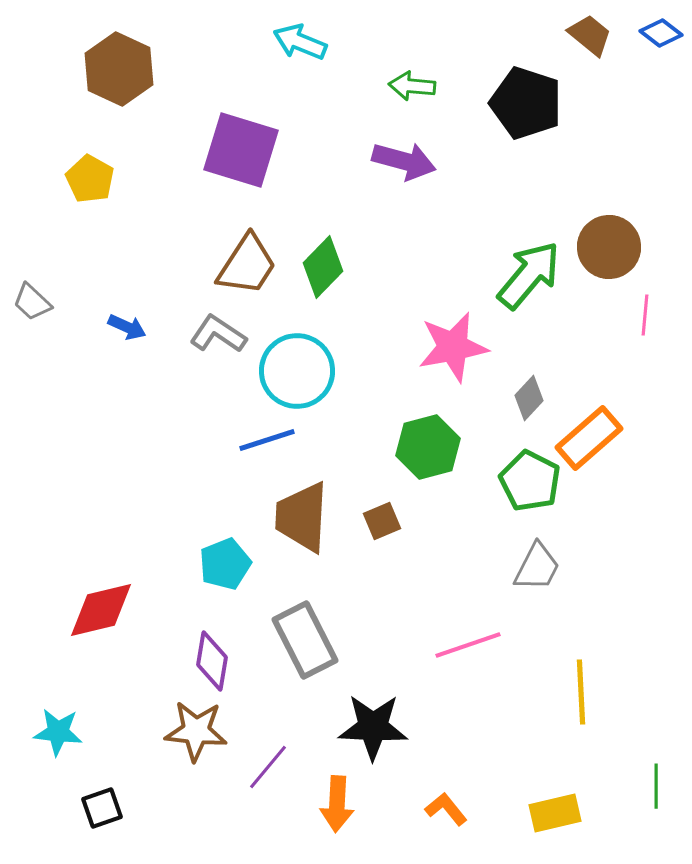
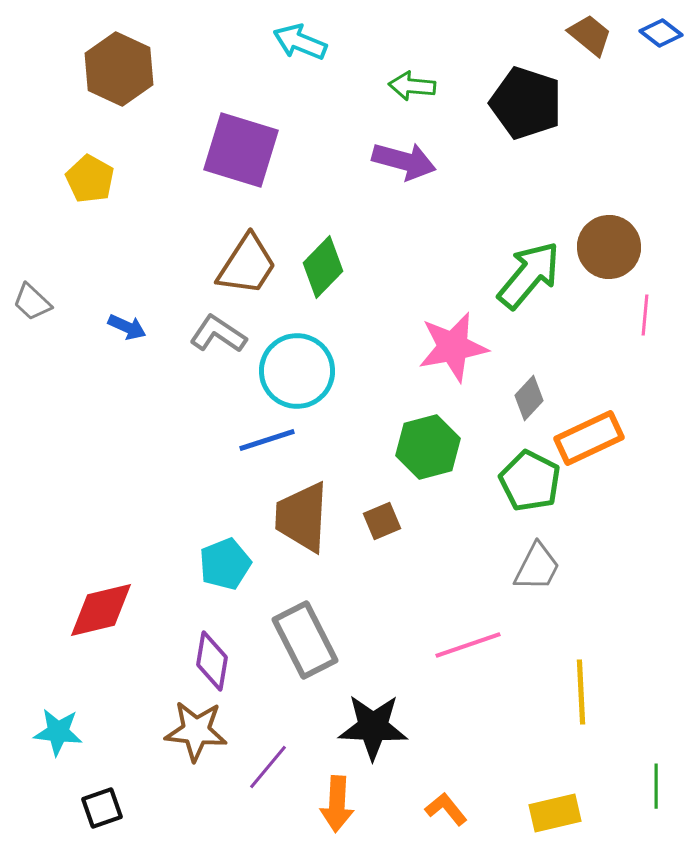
orange rectangle at (589, 438): rotated 16 degrees clockwise
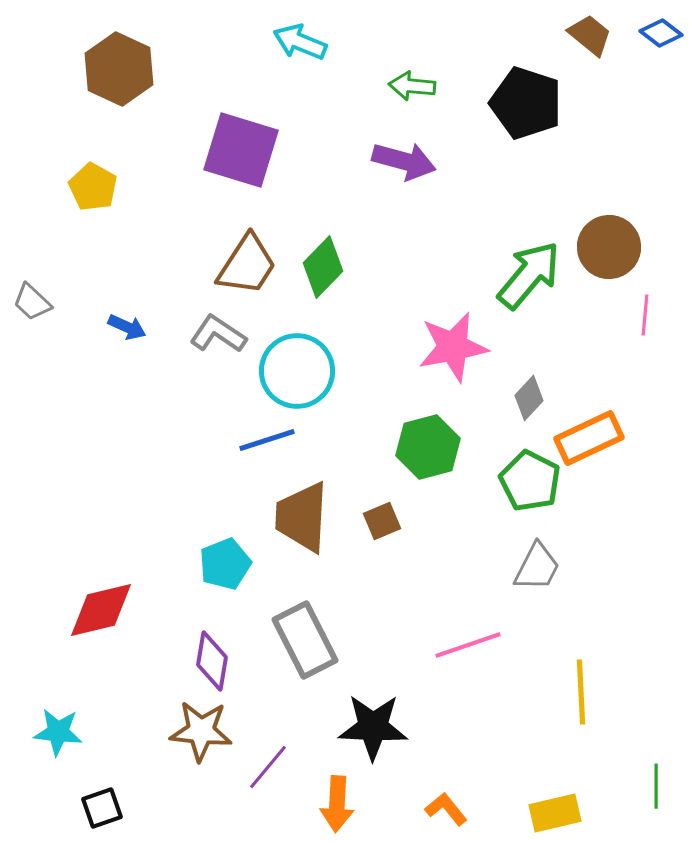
yellow pentagon at (90, 179): moved 3 px right, 8 px down
brown star at (196, 731): moved 5 px right
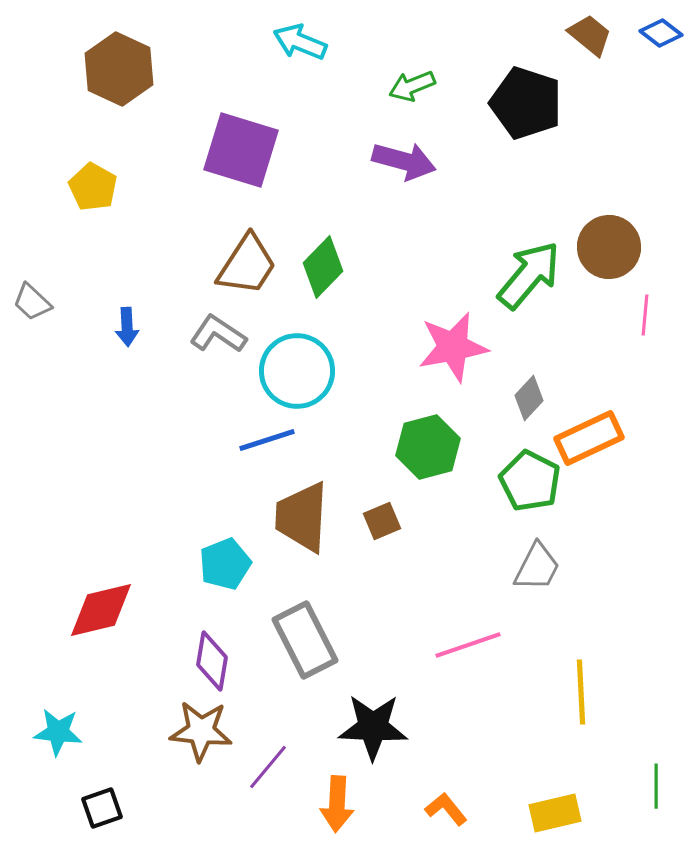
green arrow at (412, 86): rotated 27 degrees counterclockwise
blue arrow at (127, 327): rotated 63 degrees clockwise
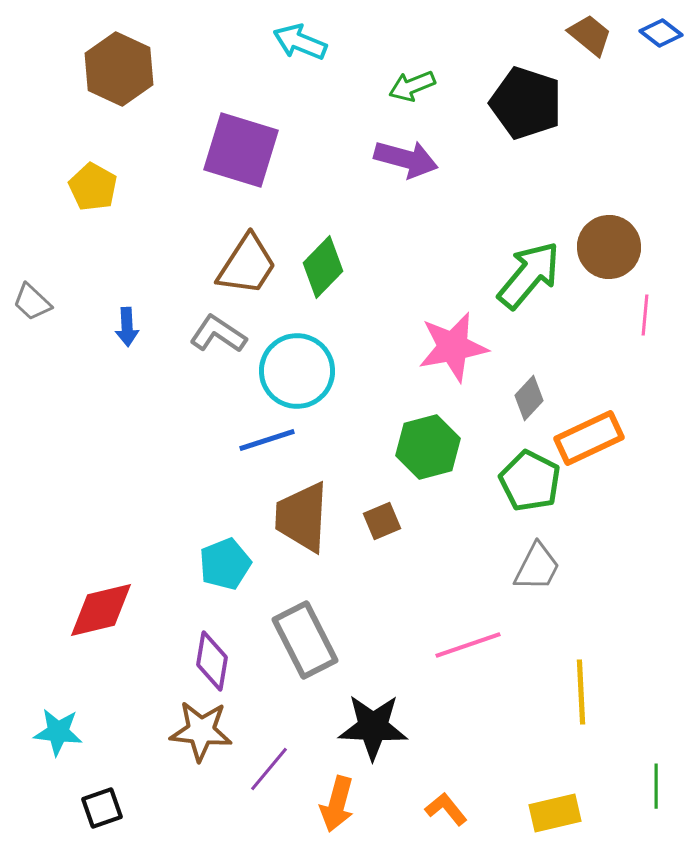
purple arrow at (404, 161): moved 2 px right, 2 px up
purple line at (268, 767): moved 1 px right, 2 px down
orange arrow at (337, 804): rotated 12 degrees clockwise
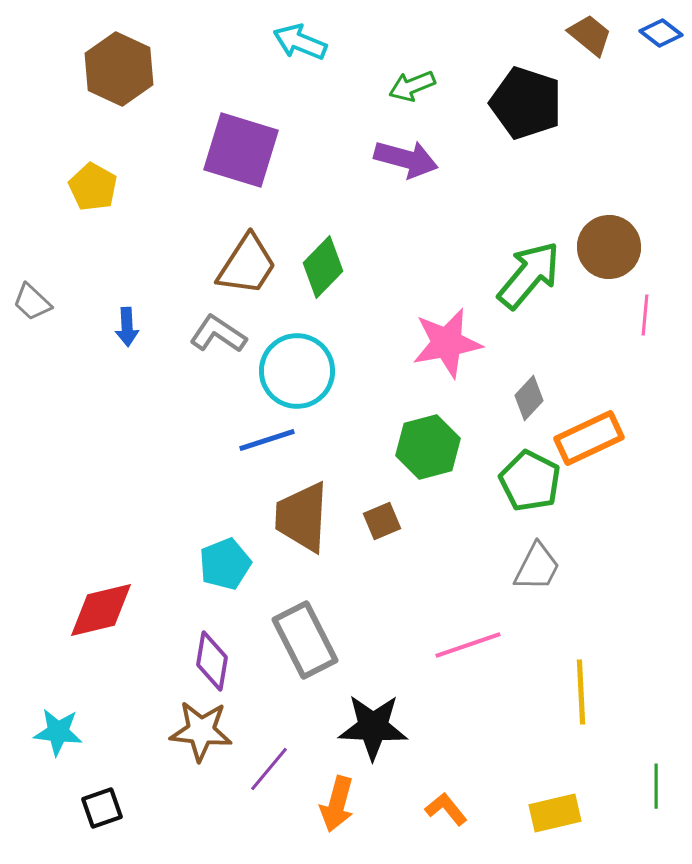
pink star at (453, 347): moved 6 px left, 4 px up
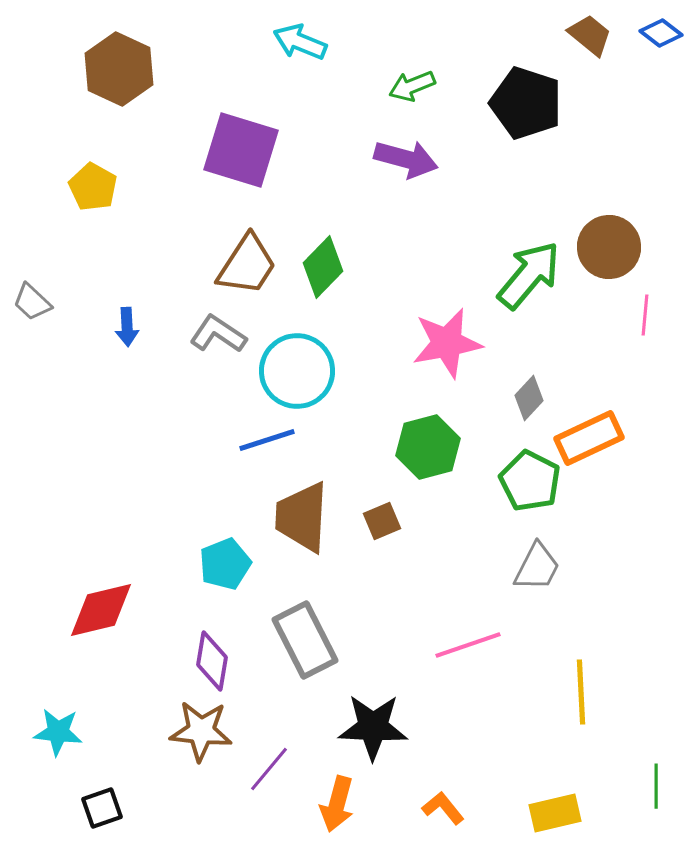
orange L-shape at (446, 809): moved 3 px left, 1 px up
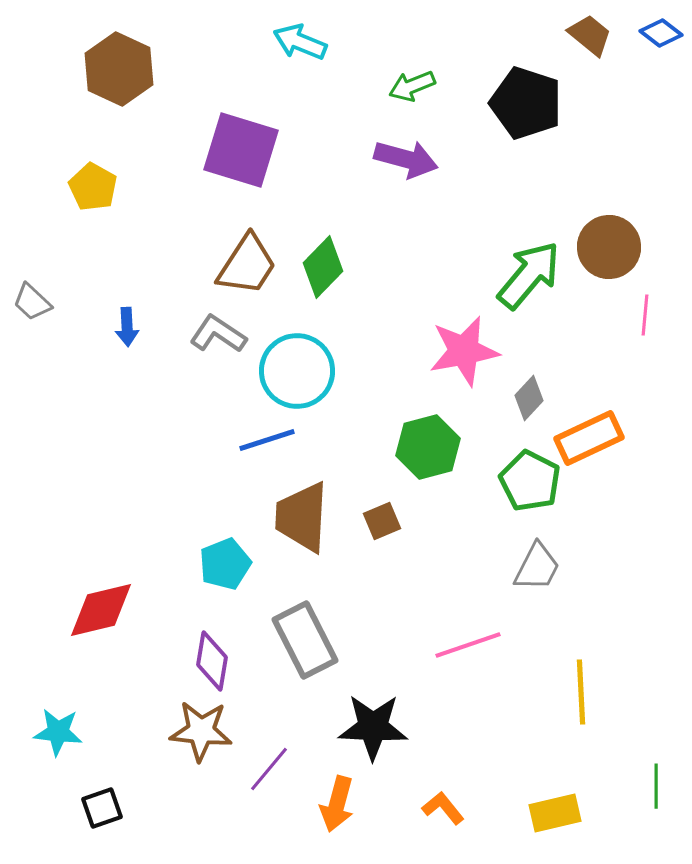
pink star at (447, 343): moved 17 px right, 8 px down
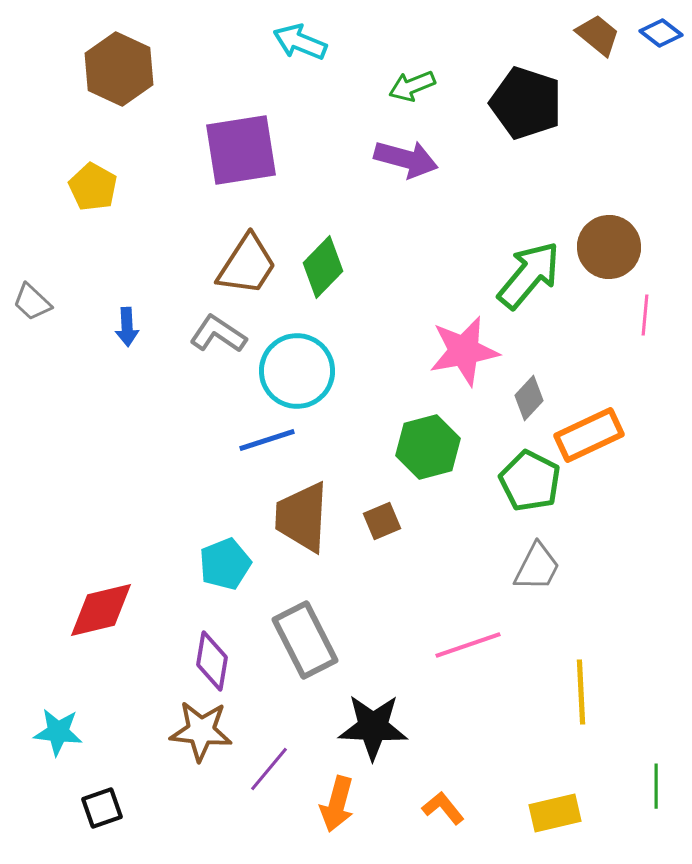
brown trapezoid at (590, 35): moved 8 px right
purple square at (241, 150): rotated 26 degrees counterclockwise
orange rectangle at (589, 438): moved 3 px up
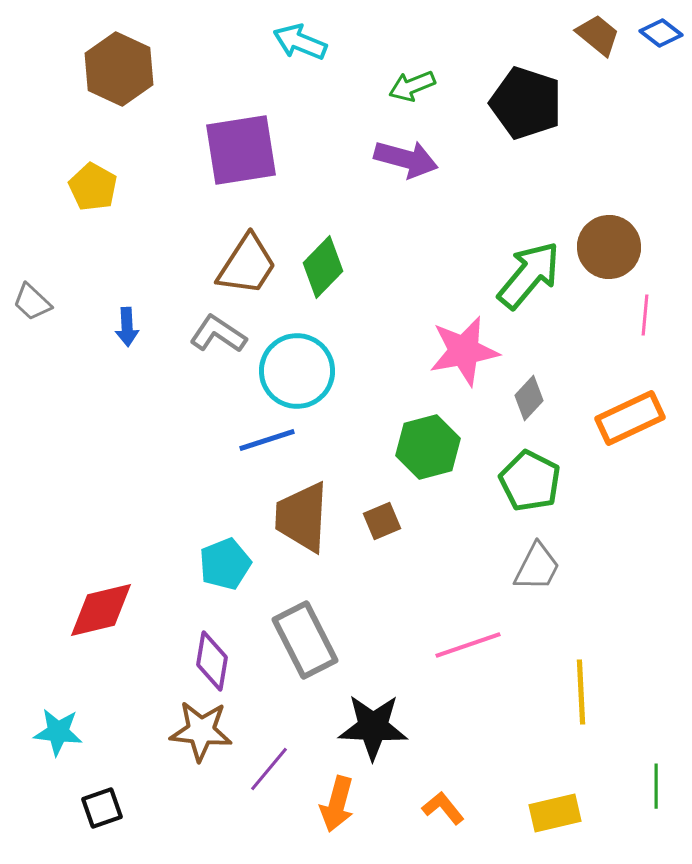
orange rectangle at (589, 435): moved 41 px right, 17 px up
